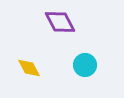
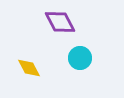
cyan circle: moved 5 px left, 7 px up
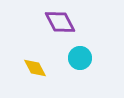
yellow diamond: moved 6 px right
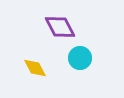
purple diamond: moved 5 px down
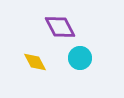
yellow diamond: moved 6 px up
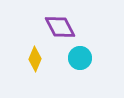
yellow diamond: moved 3 px up; rotated 50 degrees clockwise
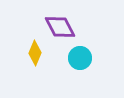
yellow diamond: moved 6 px up
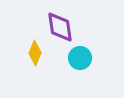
purple diamond: rotated 20 degrees clockwise
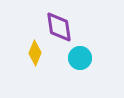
purple diamond: moved 1 px left
